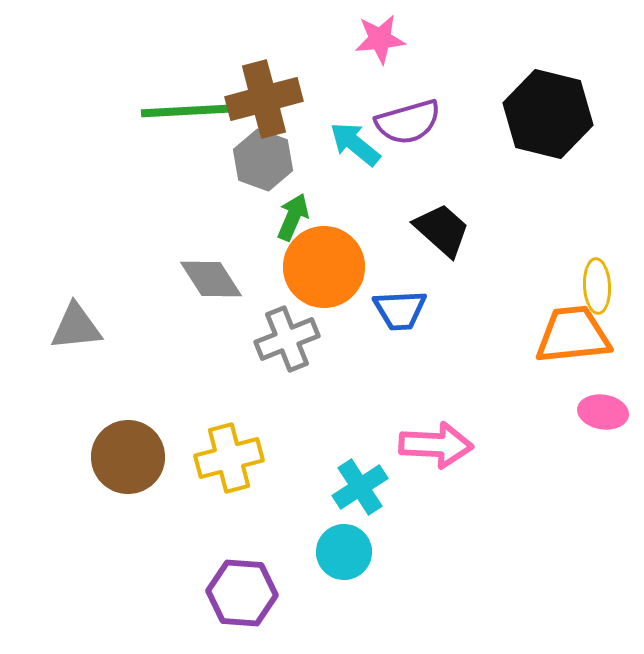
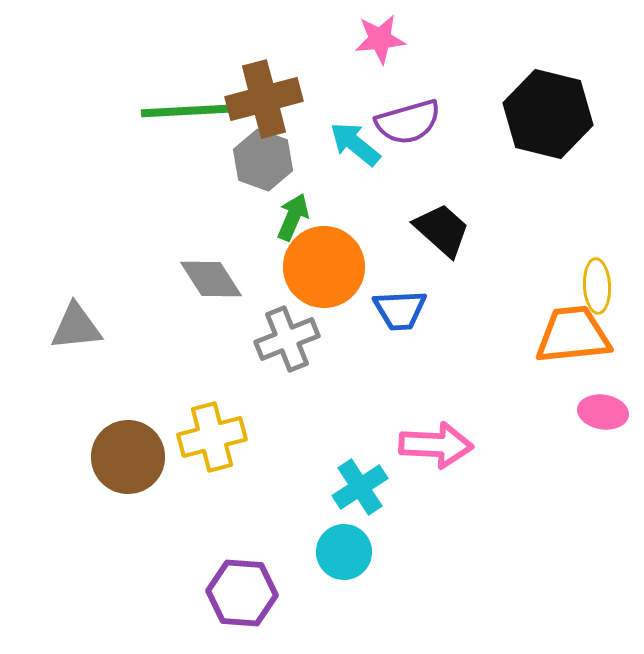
yellow cross: moved 17 px left, 21 px up
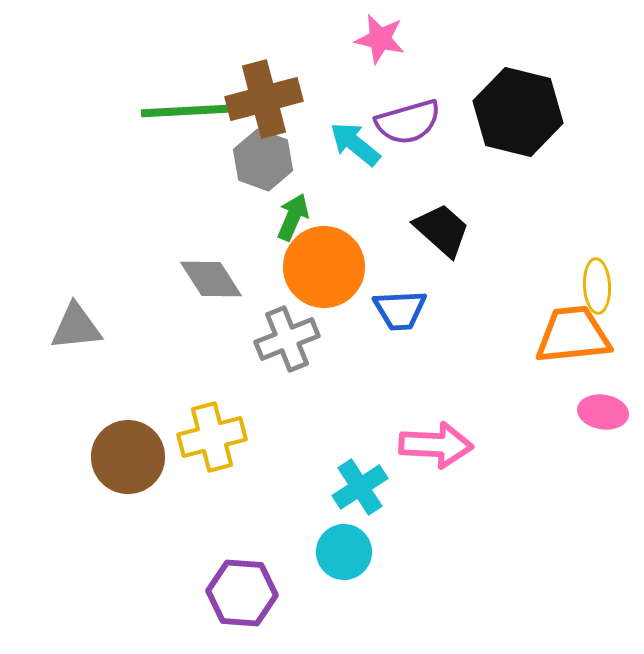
pink star: rotated 18 degrees clockwise
black hexagon: moved 30 px left, 2 px up
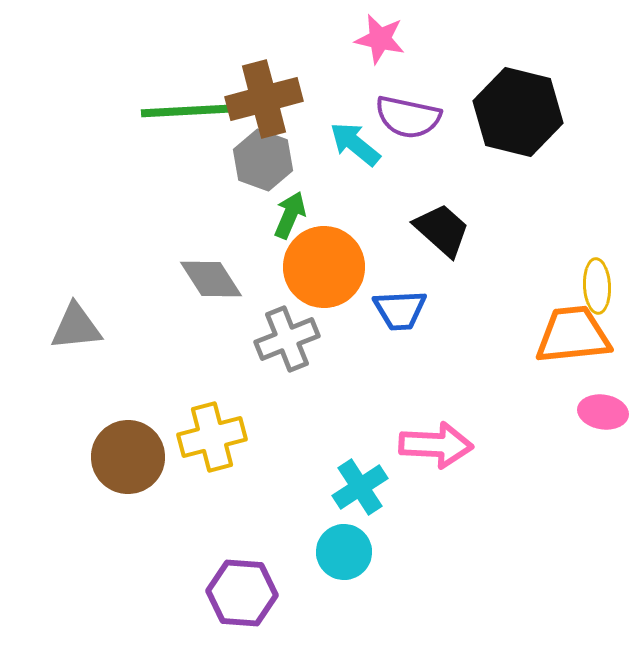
purple semicircle: moved 5 px up; rotated 28 degrees clockwise
green arrow: moved 3 px left, 2 px up
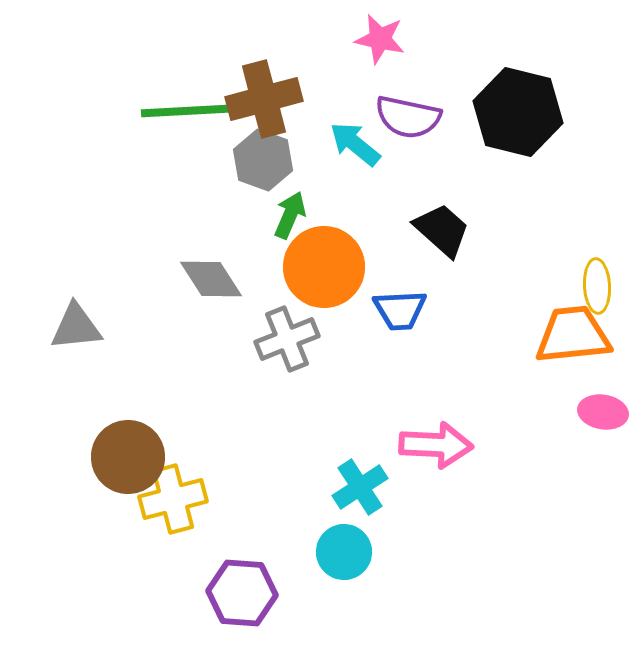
yellow cross: moved 39 px left, 62 px down
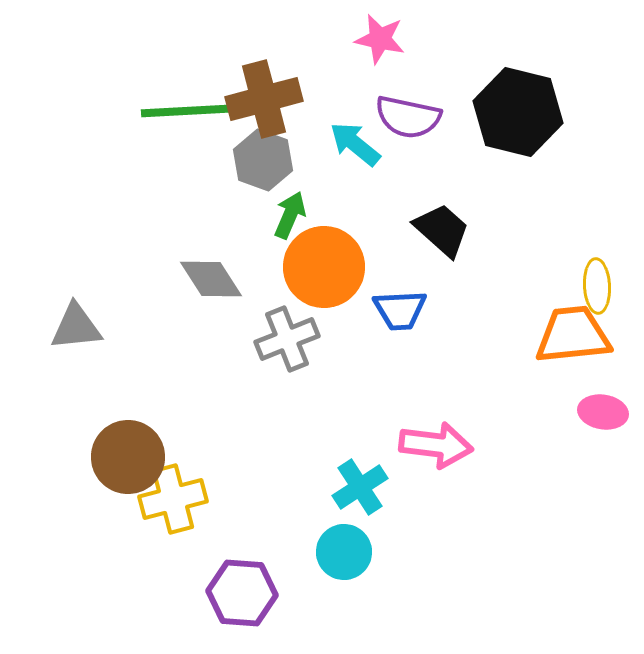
pink arrow: rotated 4 degrees clockwise
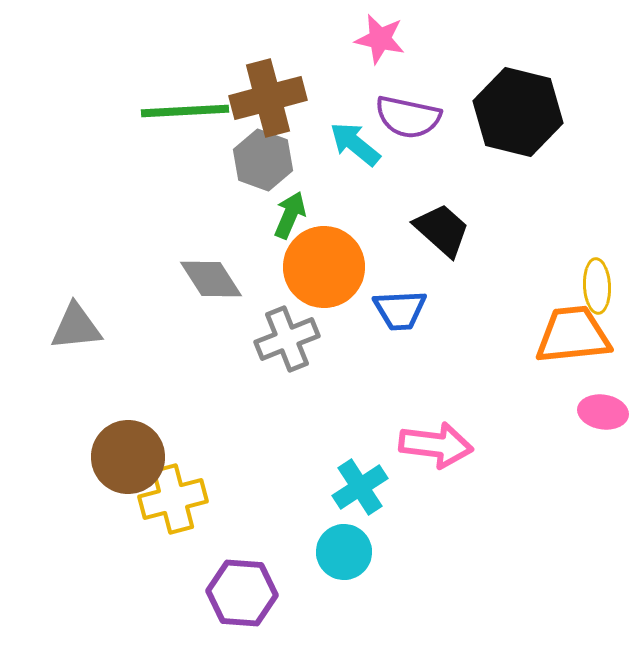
brown cross: moved 4 px right, 1 px up
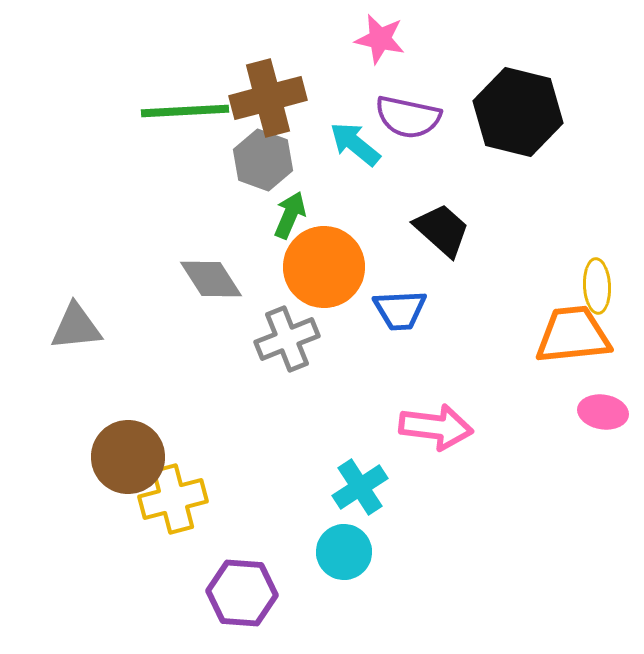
pink arrow: moved 18 px up
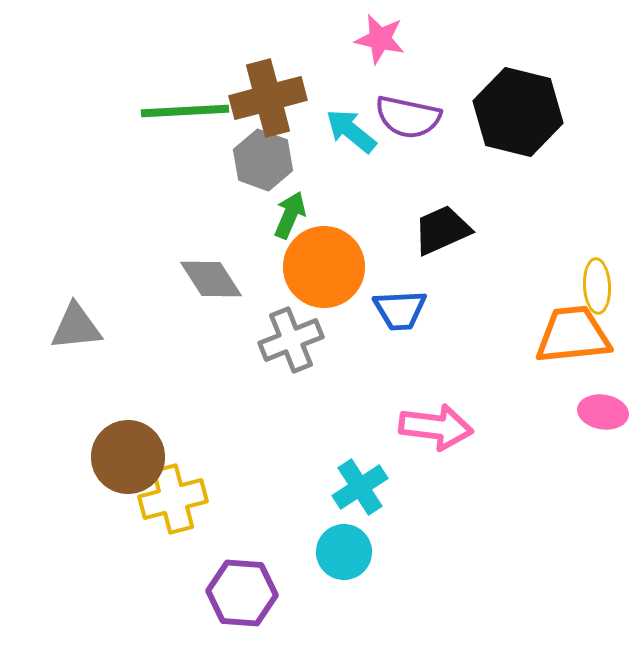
cyan arrow: moved 4 px left, 13 px up
black trapezoid: rotated 66 degrees counterclockwise
gray cross: moved 4 px right, 1 px down
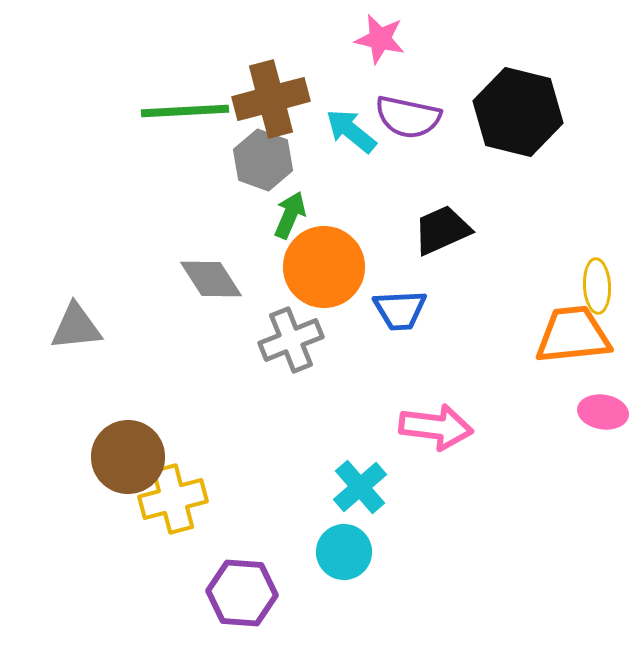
brown cross: moved 3 px right, 1 px down
cyan cross: rotated 8 degrees counterclockwise
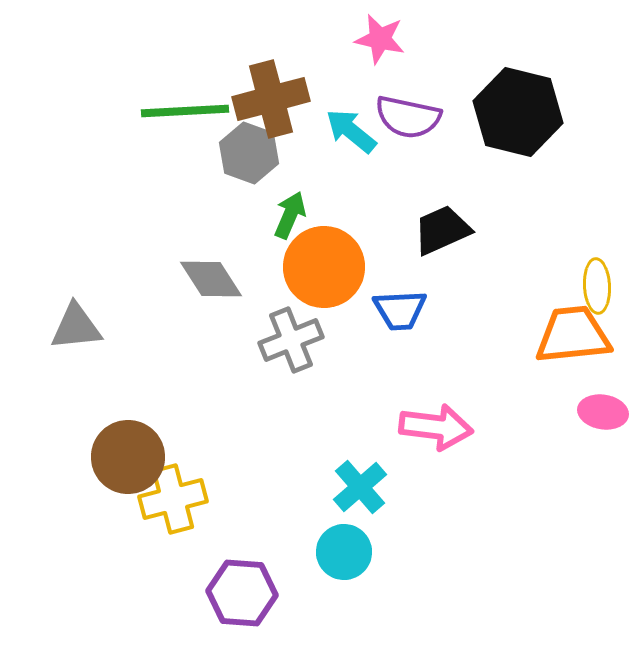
gray hexagon: moved 14 px left, 7 px up
